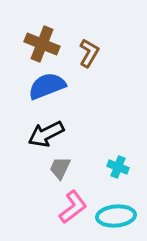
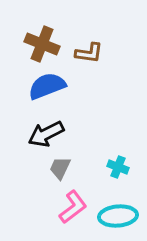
brown L-shape: rotated 68 degrees clockwise
cyan ellipse: moved 2 px right
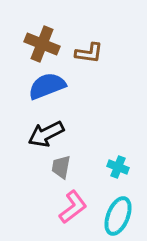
gray trapezoid: moved 1 px right, 1 px up; rotated 15 degrees counterclockwise
cyan ellipse: rotated 63 degrees counterclockwise
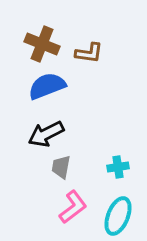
cyan cross: rotated 30 degrees counterclockwise
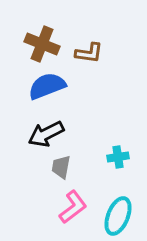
cyan cross: moved 10 px up
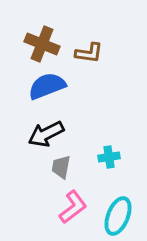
cyan cross: moved 9 px left
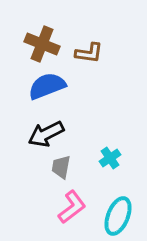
cyan cross: moved 1 px right, 1 px down; rotated 25 degrees counterclockwise
pink L-shape: moved 1 px left
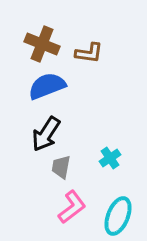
black arrow: rotated 30 degrees counterclockwise
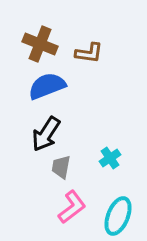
brown cross: moved 2 px left
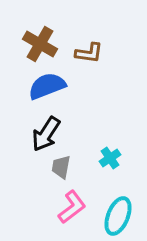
brown cross: rotated 8 degrees clockwise
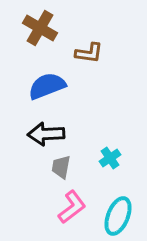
brown cross: moved 16 px up
black arrow: rotated 54 degrees clockwise
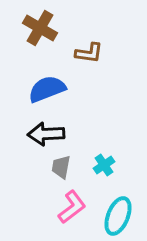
blue semicircle: moved 3 px down
cyan cross: moved 6 px left, 7 px down
